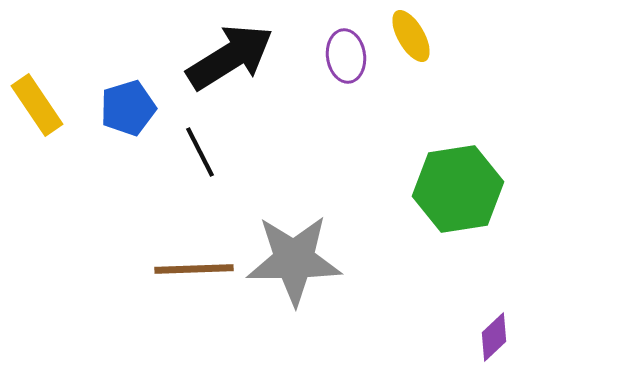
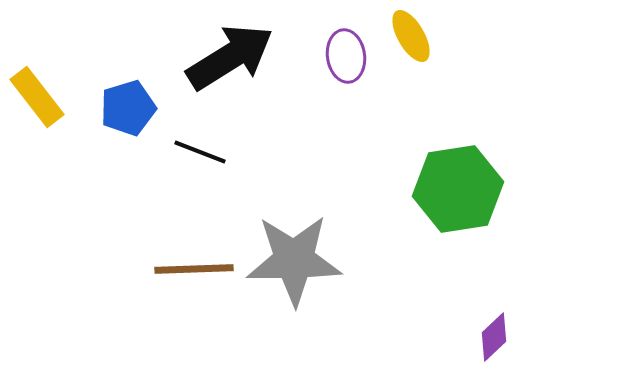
yellow rectangle: moved 8 px up; rotated 4 degrees counterclockwise
black line: rotated 42 degrees counterclockwise
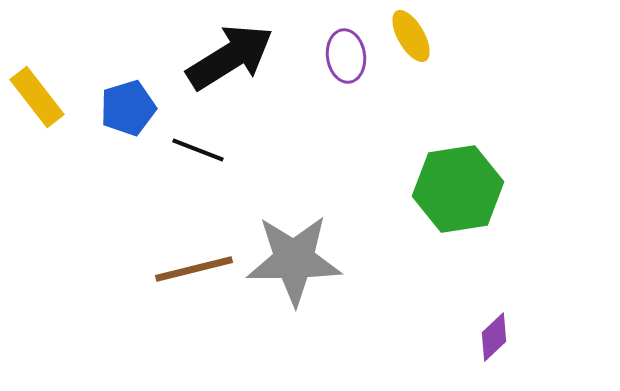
black line: moved 2 px left, 2 px up
brown line: rotated 12 degrees counterclockwise
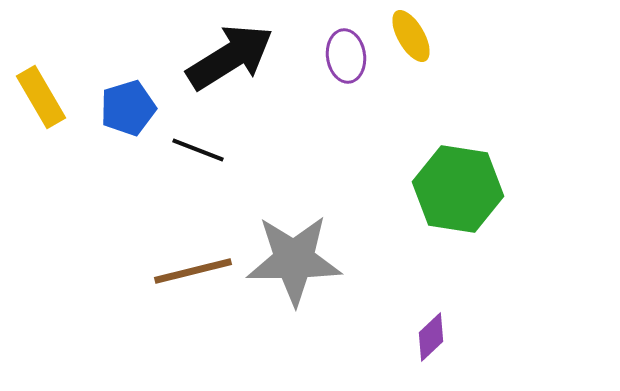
yellow rectangle: moved 4 px right; rotated 8 degrees clockwise
green hexagon: rotated 18 degrees clockwise
brown line: moved 1 px left, 2 px down
purple diamond: moved 63 px left
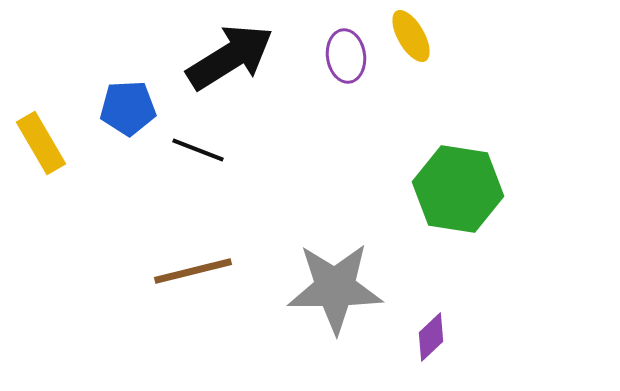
yellow rectangle: moved 46 px down
blue pentagon: rotated 14 degrees clockwise
gray star: moved 41 px right, 28 px down
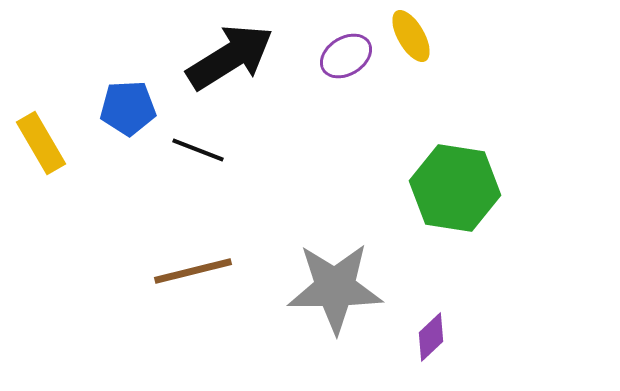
purple ellipse: rotated 66 degrees clockwise
green hexagon: moved 3 px left, 1 px up
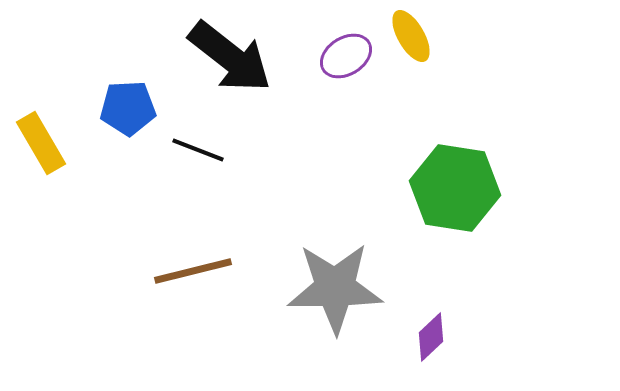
black arrow: rotated 70 degrees clockwise
